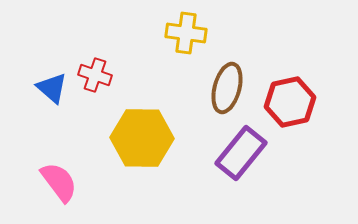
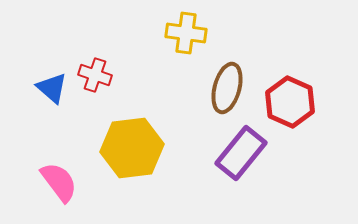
red hexagon: rotated 24 degrees counterclockwise
yellow hexagon: moved 10 px left, 10 px down; rotated 8 degrees counterclockwise
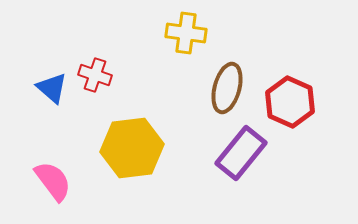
pink semicircle: moved 6 px left, 1 px up
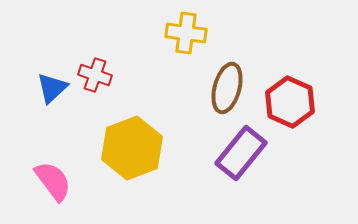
blue triangle: rotated 36 degrees clockwise
yellow hexagon: rotated 14 degrees counterclockwise
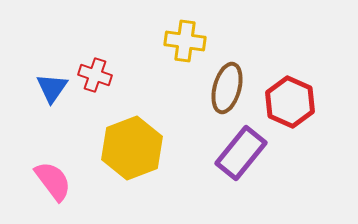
yellow cross: moved 1 px left, 8 px down
blue triangle: rotated 12 degrees counterclockwise
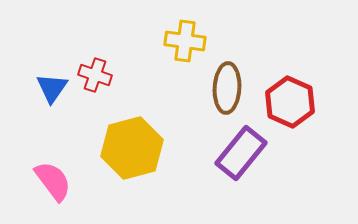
brown ellipse: rotated 12 degrees counterclockwise
yellow hexagon: rotated 6 degrees clockwise
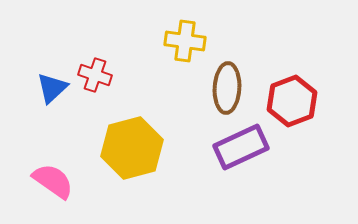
blue triangle: rotated 12 degrees clockwise
red hexagon: moved 2 px right, 1 px up; rotated 15 degrees clockwise
purple rectangle: moved 6 px up; rotated 26 degrees clockwise
pink semicircle: rotated 18 degrees counterclockwise
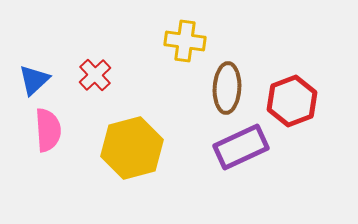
red cross: rotated 28 degrees clockwise
blue triangle: moved 18 px left, 8 px up
pink semicircle: moved 5 px left, 51 px up; rotated 51 degrees clockwise
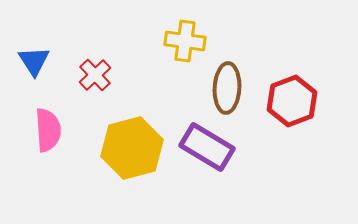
blue triangle: moved 19 px up; rotated 20 degrees counterclockwise
purple rectangle: moved 34 px left; rotated 56 degrees clockwise
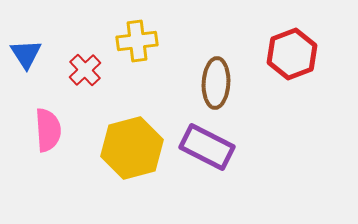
yellow cross: moved 48 px left; rotated 15 degrees counterclockwise
blue triangle: moved 8 px left, 7 px up
red cross: moved 10 px left, 5 px up
brown ellipse: moved 11 px left, 5 px up
red hexagon: moved 47 px up
purple rectangle: rotated 4 degrees counterclockwise
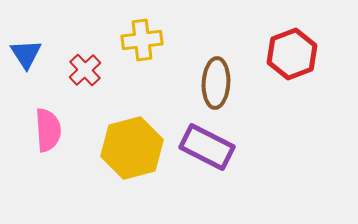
yellow cross: moved 5 px right, 1 px up
